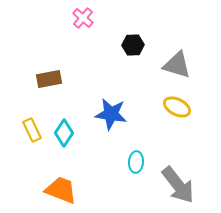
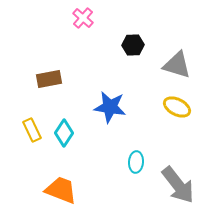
blue star: moved 1 px left, 7 px up
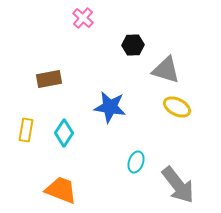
gray triangle: moved 11 px left, 5 px down
yellow rectangle: moved 6 px left; rotated 35 degrees clockwise
cyan ellipse: rotated 15 degrees clockwise
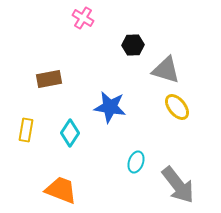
pink cross: rotated 10 degrees counterclockwise
yellow ellipse: rotated 24 degrees clockwise
cyan diamond: moved 6 px right
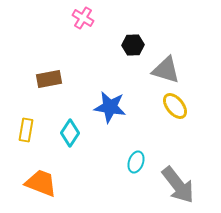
yellow ellipse: moved 2 px left, 1 px up
orange trapezoid: moved 20 px left, 7 px up
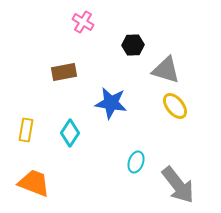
pink cross: moved 4 px down
brown rectangle: moved 15 px right, 7 px up
blue star: moved 1 px right, 4 px up
orange trapezoid: moved 7 px left
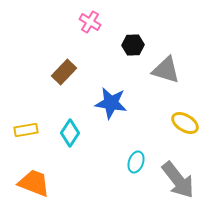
pink cross: moved 7 px right
brown rectangle: rotated 35 degrees counterclockwise
yellow ellipse: moved 10 px right, 17 px down; rotated 20 degrees counterclockwise
yellow rectangle: rotated 70 degrees clockwise
gray arrow: moved 5 px up
